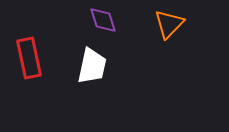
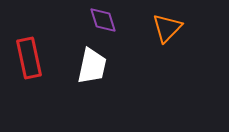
orange triangle: moved 2 px left, 4 px down
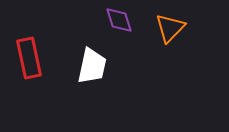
purple diamond: moved 16 px right
orange triangle: moved 3 px right
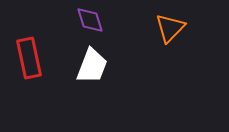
purple diamond: moved 29 px left
white trapezoid: rotated 9 degrees clockwise
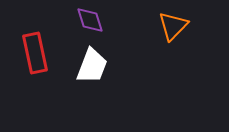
orange triangle: moved 3 px right, 2 px up
red rectangle: moved 6 px right, 5 px up
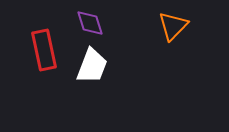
purple diamond: moved 3 px down
red rectangle: moved 9 px right, 3 px up
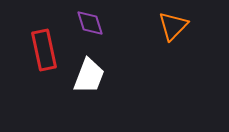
white trapezoid: moved 3 px left, 10 px down
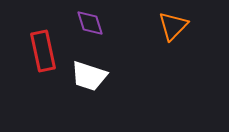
red rectangle: moved 1 px left, 1 px down
white trapezoid: rotated 87 degrees clockwise
